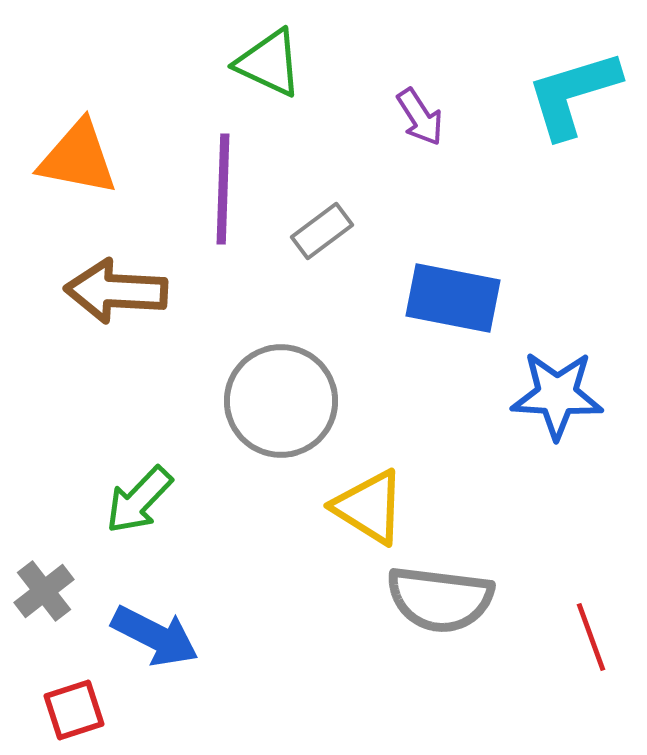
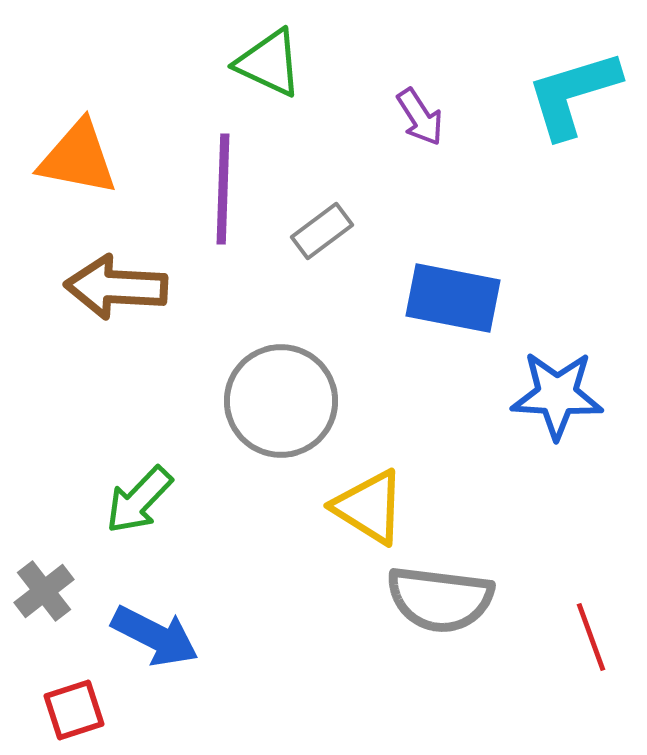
brown arrow: moved 4 px up
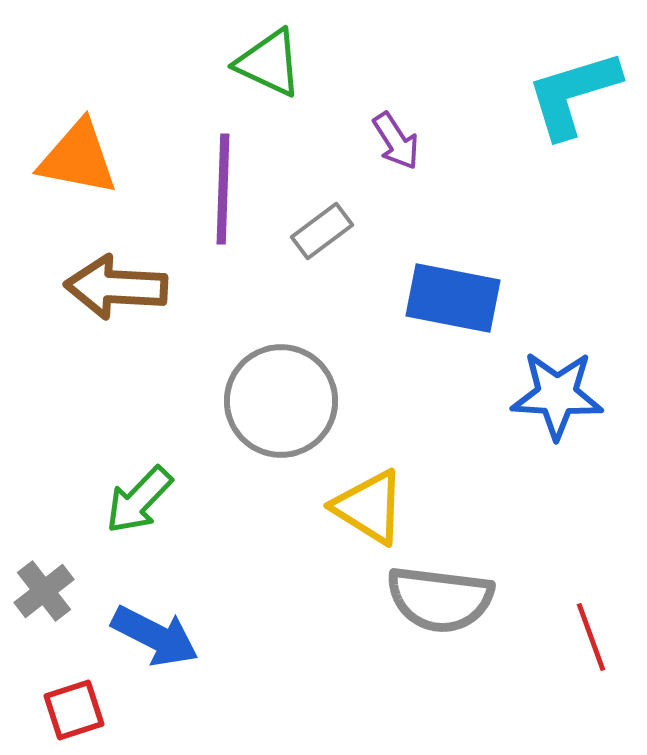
purple arrow: moved 24 px left, 24 px down
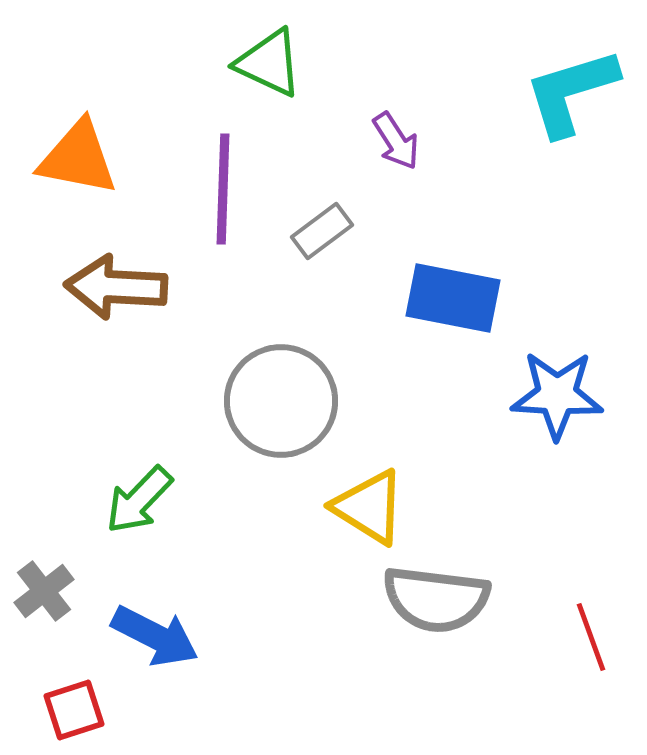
cyan L-shape: moved 2 px left, 2 px up
gray semicircle: moved 4 px left
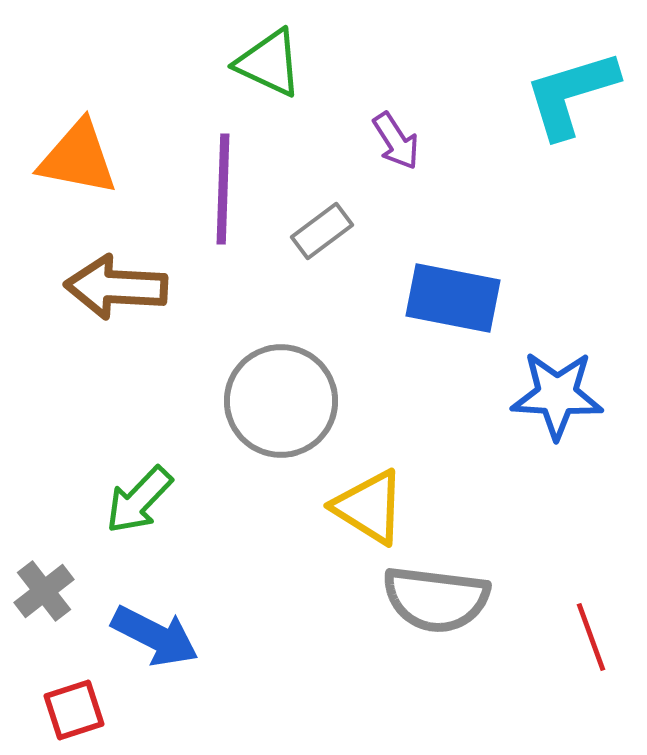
cyan L-shape: moved 2 px down
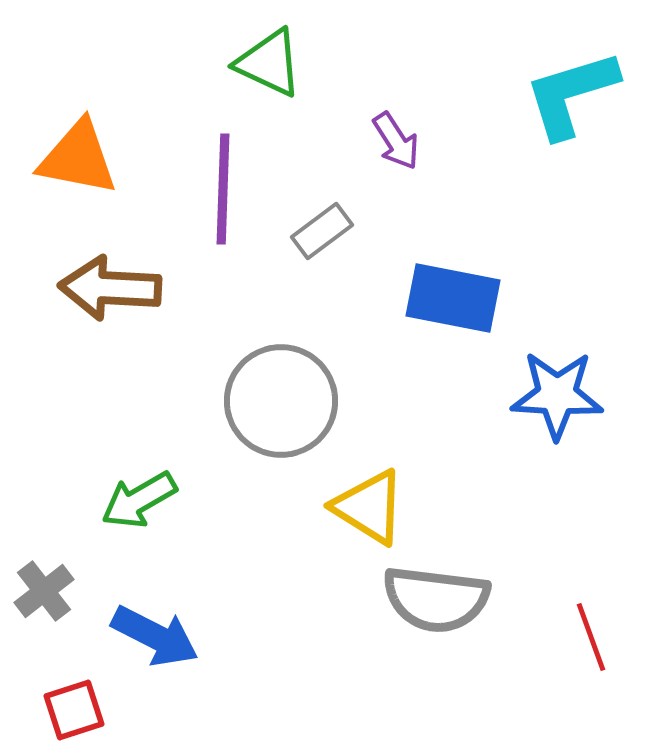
brown arrow: moved 6 px left, 1 px down
green arrow: rotated 16 degrees clockwise
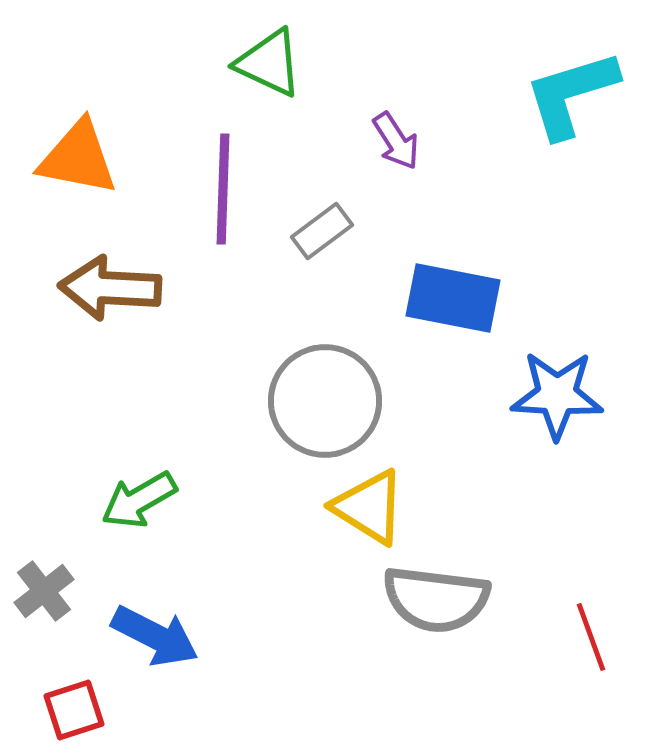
gray circle: moved 44 px right
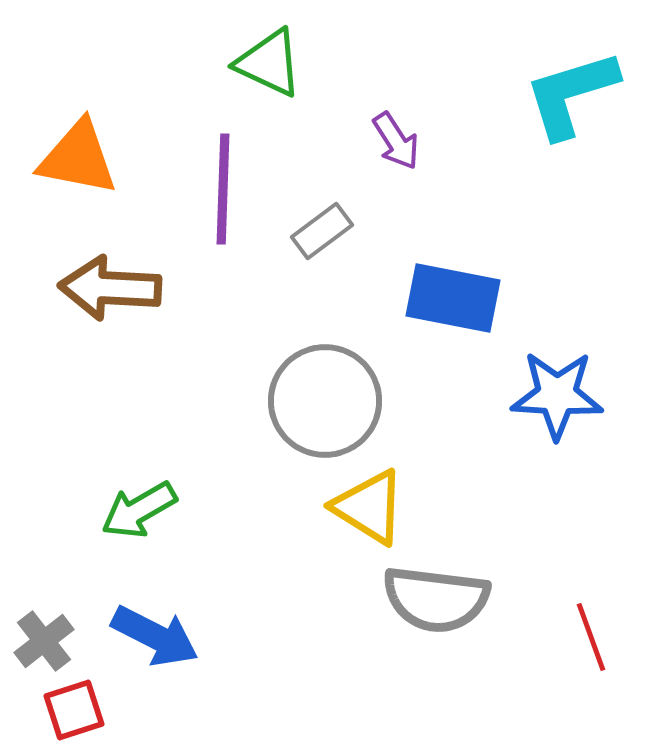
green arrow: moved 10 px down
gray cross: moved 50 px down
